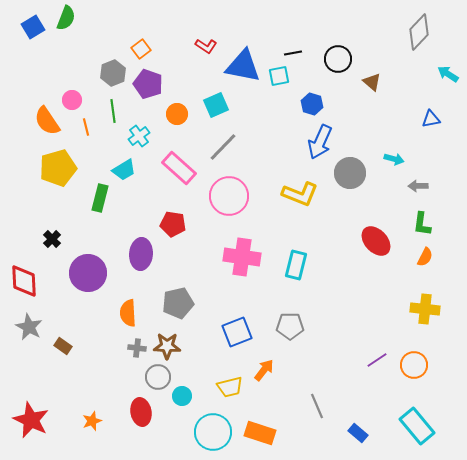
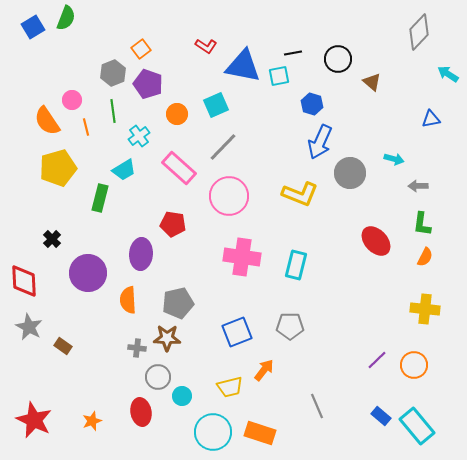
orange semicircle at (128, 313): moved 13 px up
brown star at (167, 346): moved 8 px up
purple line at (377, 360): rotated 10 degrees counterclockwise
red star at (31, 420): moved 3 px right
blue rectangle at (358, 433): moved 23 px right, 17 px up
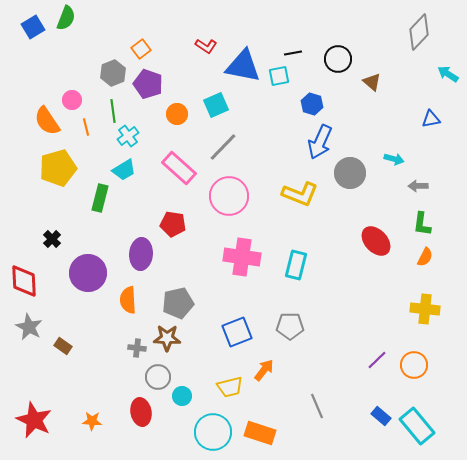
cyan cross at (139, 136): moved 11 px left
orange star at (92, 421): rotated 24 degrees clockwise
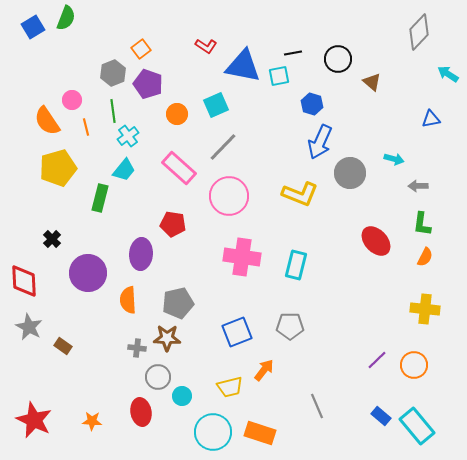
cyan trapezoid at (124, 170): rotated 20 degrees counterclockwise
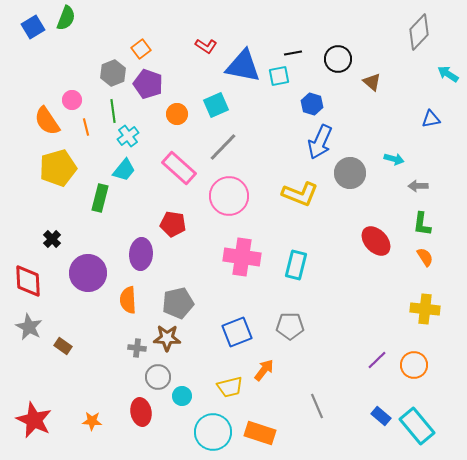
orange semicircle at (425, 257): rotated 60 degrees counterclockwise
red diamond at (24, 281): moved 4 px right
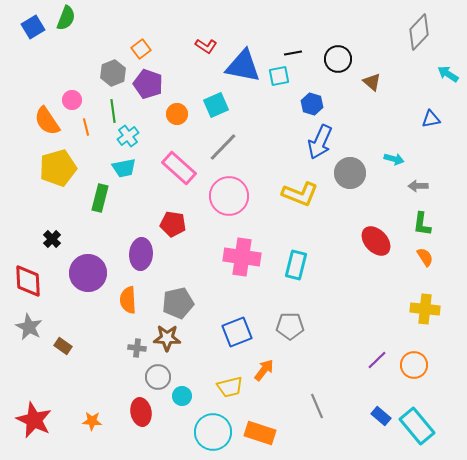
cyan trapezoid at (124, 170): moved 2 px up; rotated 40 degrees clockwise
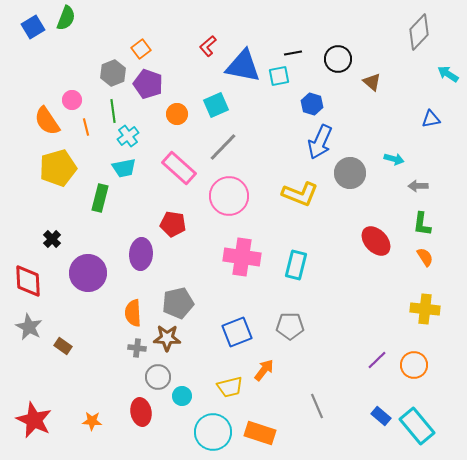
red L-shape at (206, 46): moved 2 px right; rotated 105 degrees clockwise
orange semicircle at (128, 300): moved 5 px right, 13 px down
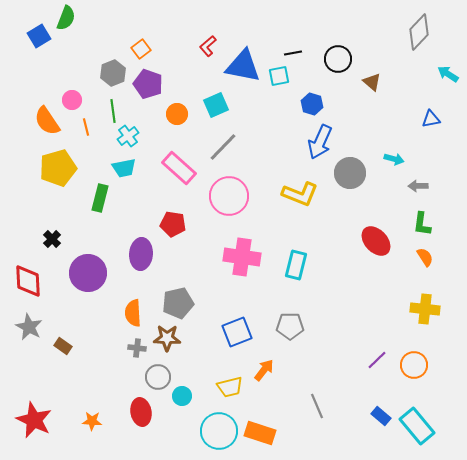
blue square at (33, 27): moved 6 px right, 9 px down
cyan circle at (213, 432): moved 6 px right, 1 px up
